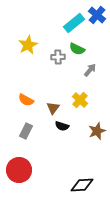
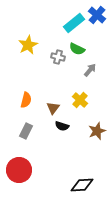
gray cross: rotated 16 degrees clockwise
orange semicircle: rotated 105 degrees counterclockwise
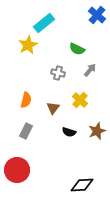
cyan rectangle: moved 30 px left
gray cross: moved 16 px down
black semicircle: moved 7 px right, 6 px down
red circle: moved 2 px left
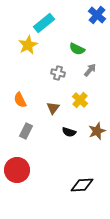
orange semicircle: moved 6 px left; rotated 140 degrees clockwise
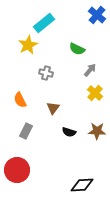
gray cross: moved 12 px left
yellow cross: moved 15 px right, 7 px up
brown star: rotated 24 degrees clockwise
